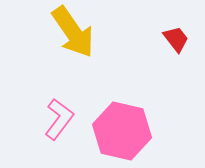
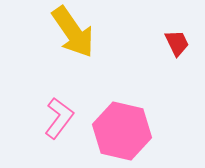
red trapezoid: moved 1 px right, 4 px down; rotated 12 degrees clockwise
pink L-shape: moved 1 px up
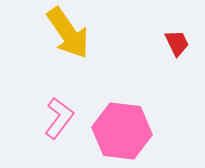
yellow arrow: moved 5 px left, 1 px down
pink hexagon: rotated 6 degrees counterclockwise
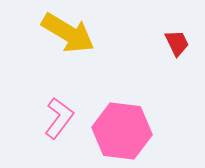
yellow arrow: rotated 24 degrees counterclockwise
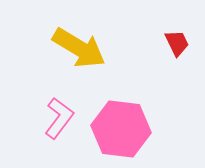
yellow arrow: moved 11 px right, 15 px down
pink hexagon: moved 1 px left, 2 px up
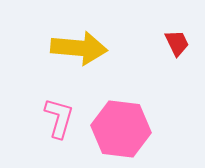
yellow arrow: rotated 26 degrees counterclockwise
pink L-shape: rotated 21 degrees counterclockwise
